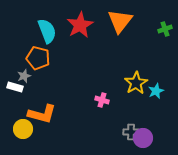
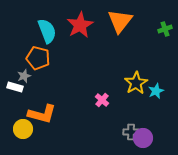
pink cross: rotated 24 degrees clockwise
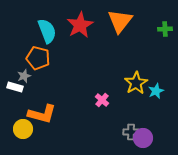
green cross: rotated 16 degrees clockwise
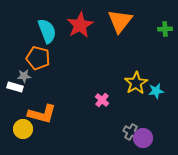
gray star: rotated 16 degrees clockwise
cyan star: rotated 14 degrees clockwise
gray cross: rotated 28 degrees clockwise
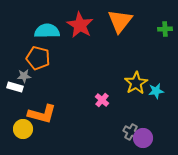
red star: rotated 12 degrees counterclockwise
cyan semicircle: rotated 70 degrees counterclockwise
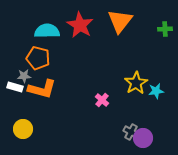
orange L-shape: moved 25 px up
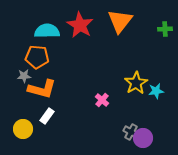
orange pentagon: moved 1 px left, 1 px up; rotated 10 degrees counterclockwise
white rectangle: moved 32 px right, 29 px down; rotated 70 degrees counterclockwise
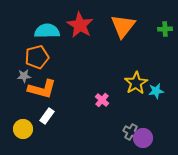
orange triangle: moved 3 px right, 5 px down
orange pentagon: rotated 20 degrees counterclockwise
